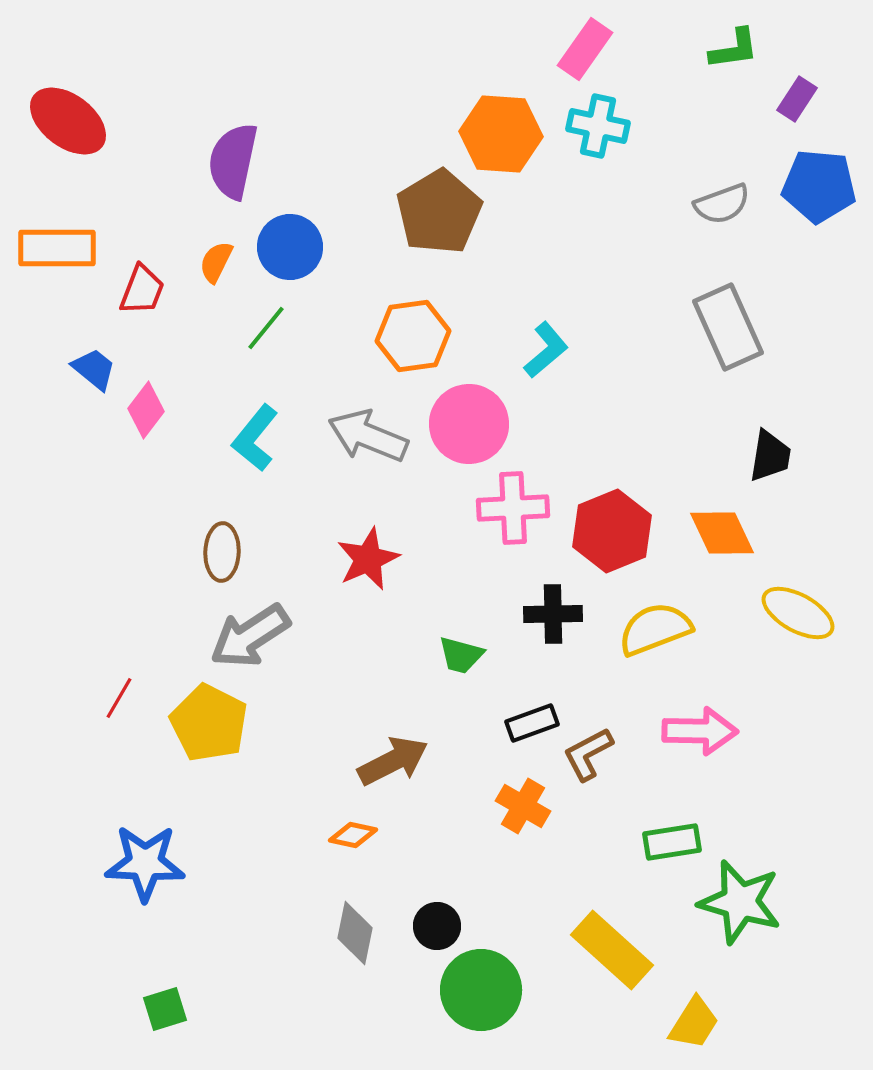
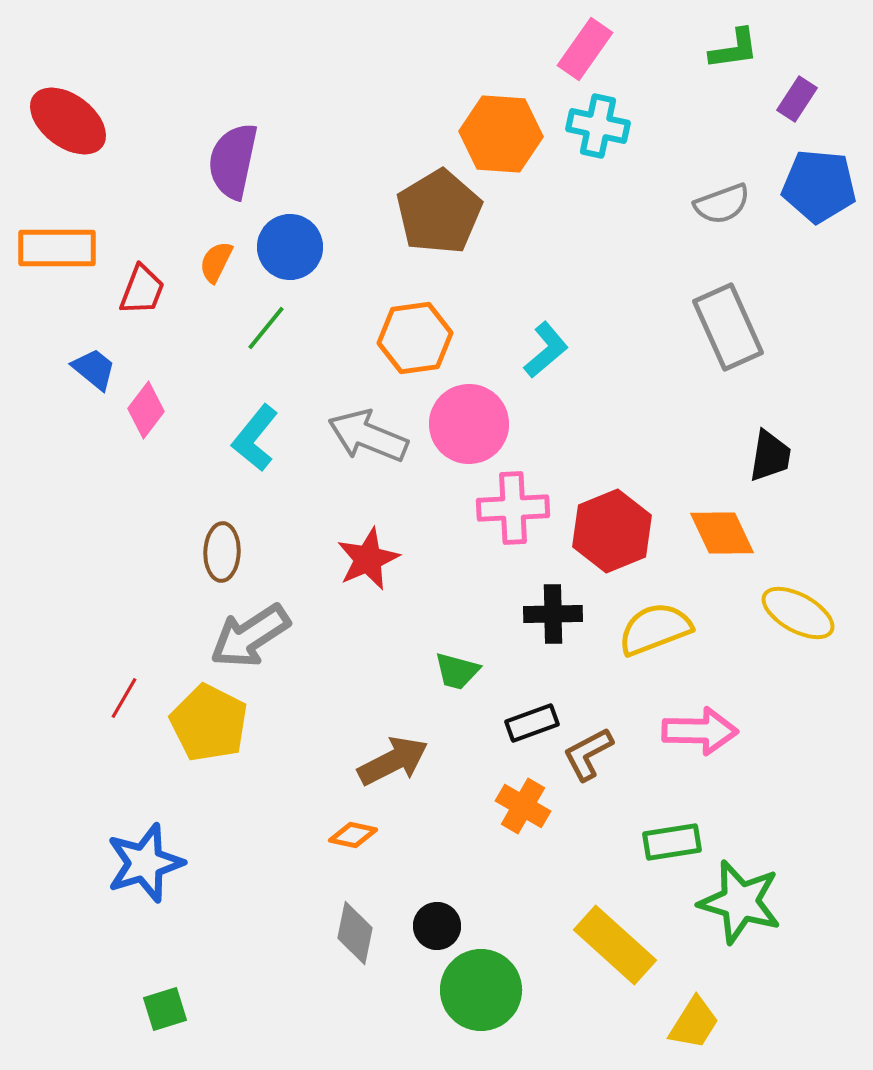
orange hexagon at (413, 336): moved 2 px right, 2 px down
green trapezoid at (461, 655): moved 4 px left, 16 px down
red line at (119, 698): moved 5 px right
blue star at (145, 863): rotated 20 degrees counterclockwise
yellow rectangle at (612, 950): moved 3 px right, 5 px up
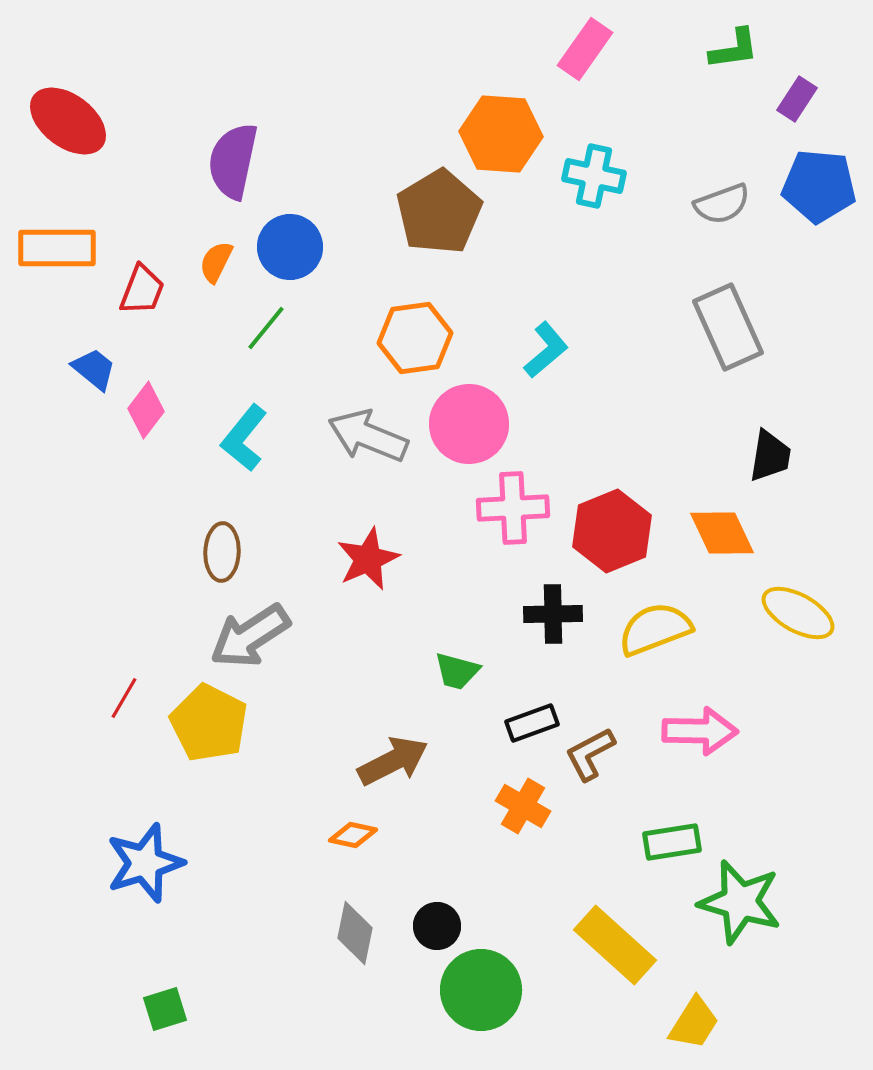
cyan cross at (598, 126): moved 4 px left, 50 px down
cyan L-shape at (255, 438): moved 11 px left
brown L-shape at (588, 754): moved 2 px right
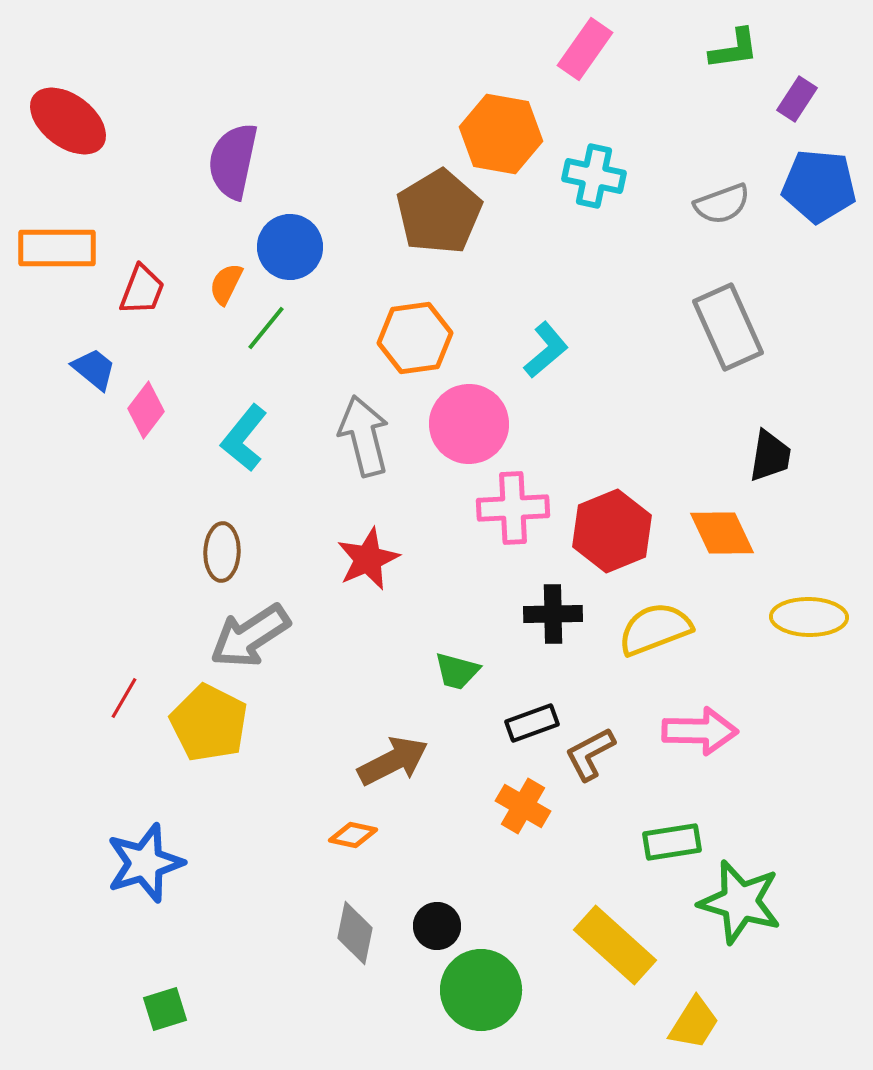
orange hexagon at (501, 134): rotated 6 degrees clockwise
orange semicircle at (216, 262): moved 10 px right, 22 px down
gray arrow at (368, 436): moved 4 px left; rotated 54 degrees clockwise
yellow ellipse at (798, 613): moved 11 px right, 4 px down; rotated 28 degrees counterclockwise
